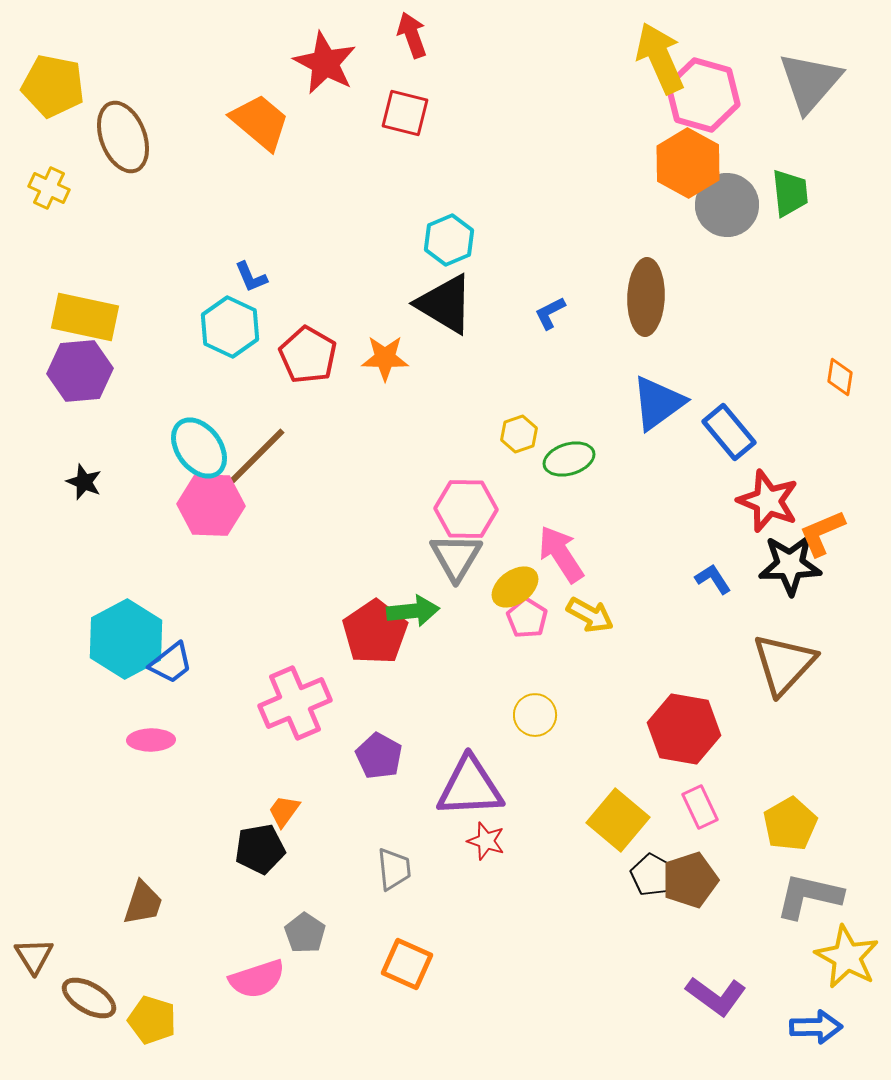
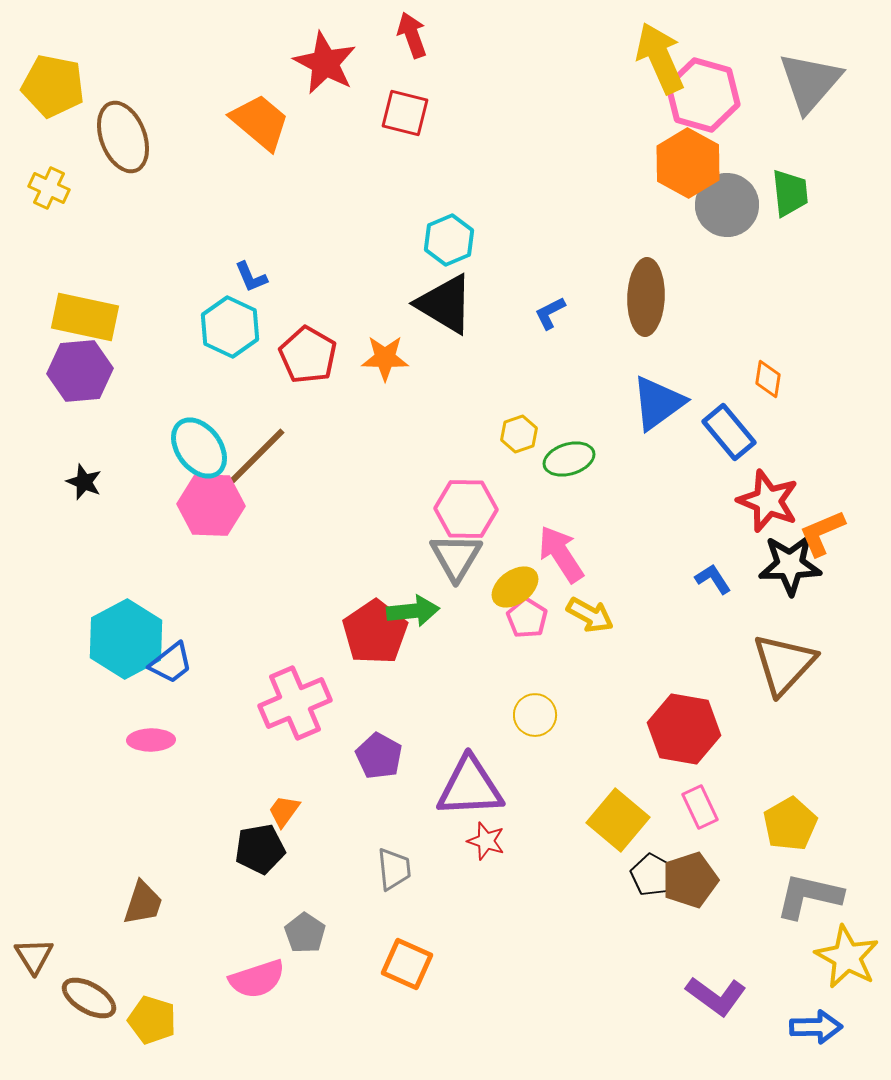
orange diamond at (840, 377): moved 72 px left, 2 px down
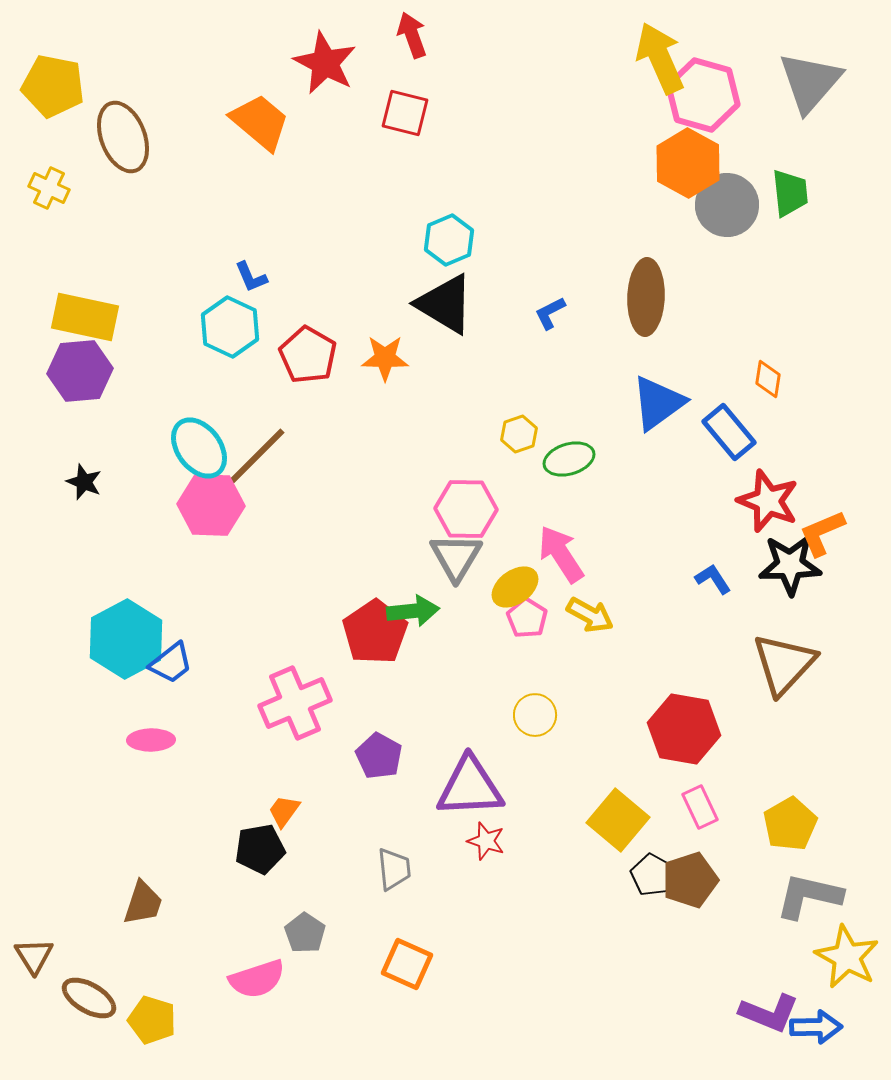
purple L-shape at (716, 996): moved 53 px right, 17 px down; rotated 14 degrees counterclockwise
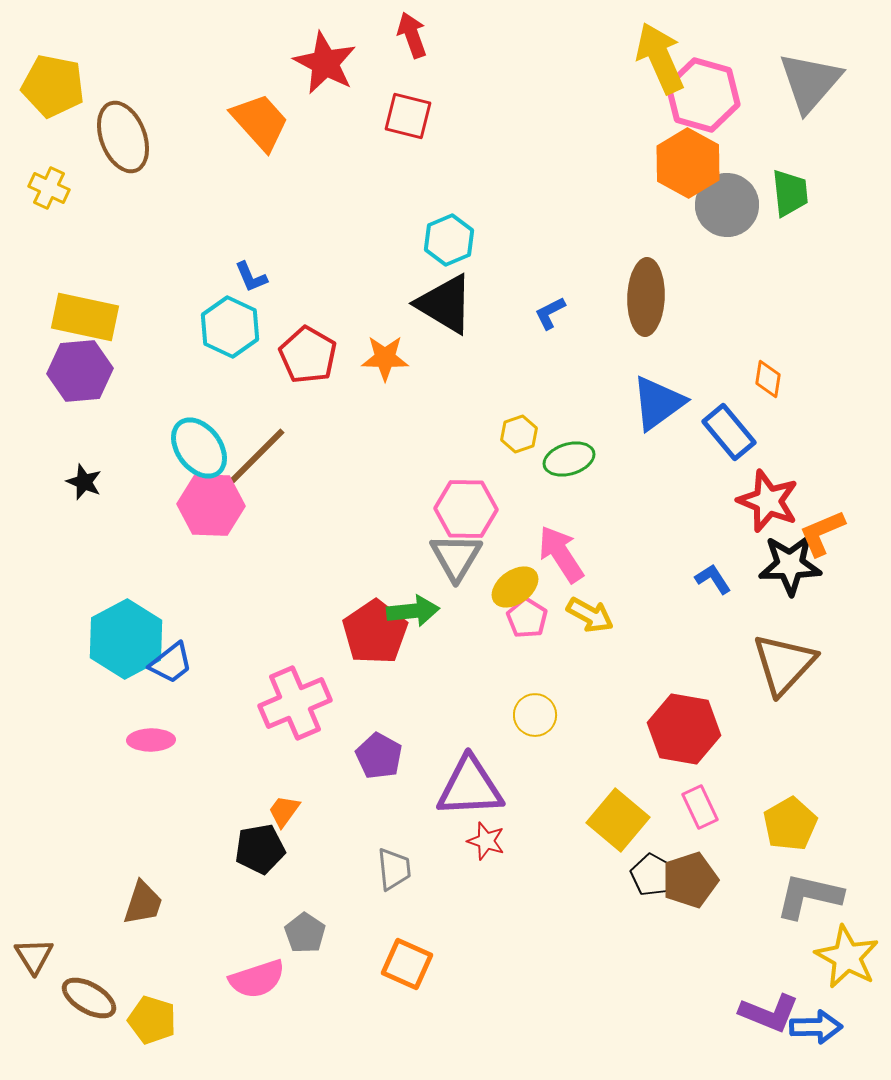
red square at (405, 113): moved 3 px right, 3 px down
orange trapezoid at (260, 122): rotated 8 degrees clockwise
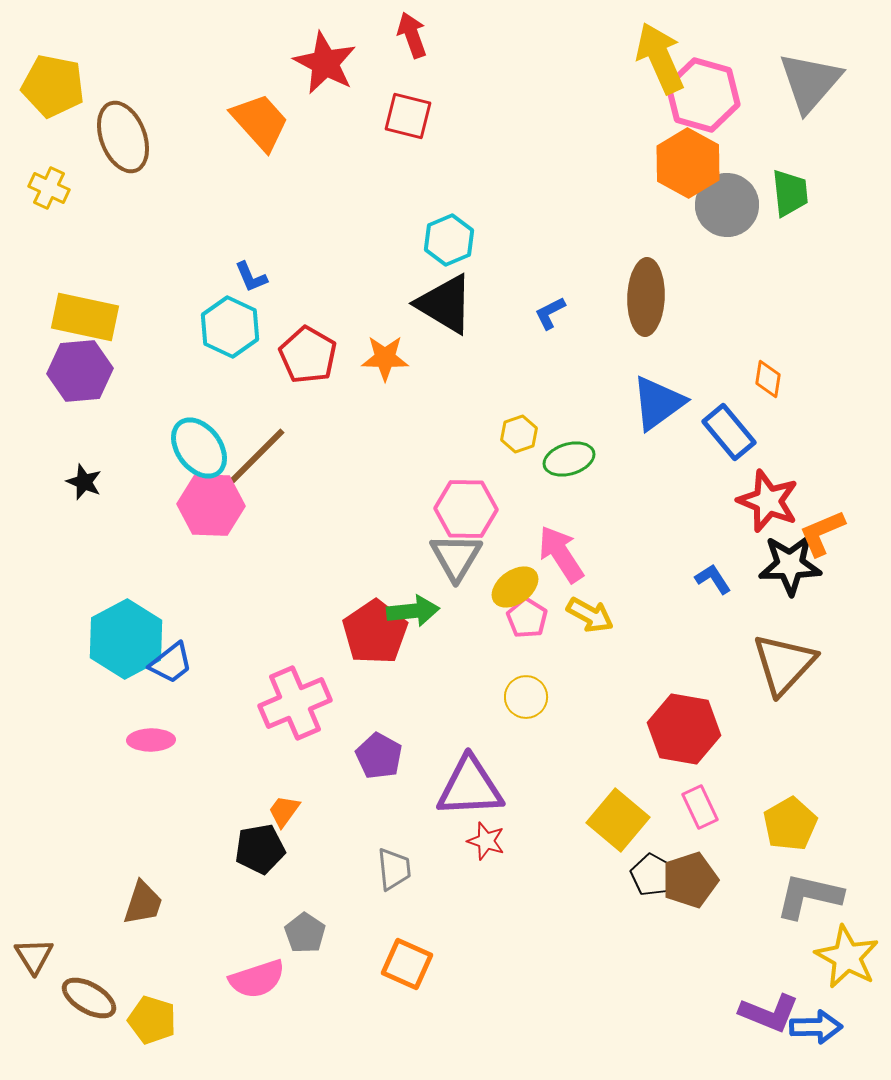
yellow circle at (535, 715): moved 9 px left, 18 px up
